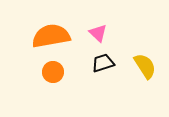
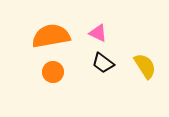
pink triangle: rotated 18 degrees counterclockwise
black trapezoid: rotated 125 degrees counterclockwise
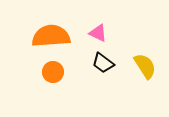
orange semicircle: rotated 6 degrees clockwise
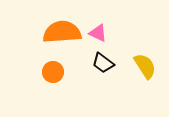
orange semicircle: moved 11 px right, 4 px up
